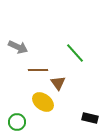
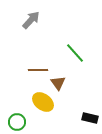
gray arrow: moved 13 px right, 27 px up; rotated 72 degrees counterclockwise
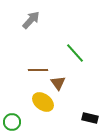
green circle: moved 5 px left
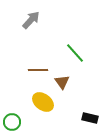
brown triangle: moved 4 px right, 1 px up
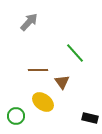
gray arrow: moved 2 px left, 2 px down
green circle: moved 4 px right, 6 px up
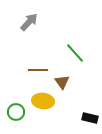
yellow ellipse: moved 1 px up; rotated 30 degrees counterclockwise
green circle: moved 4 px up
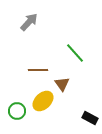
brown triangle: moved 2 px down
yellow ellipse: rotated 50 degrees counterclockwise
green circle: moved 1 px right, 1 px up
black rectangle: rotated 14 degrees clockwise
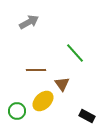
gray arrow: rotated 18 degrees clockwise
brown line: moved 2 px left
black rectangle: moved 3 px left, 2 px up
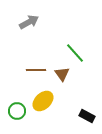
brown triangle: moved 10 px up
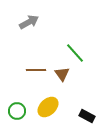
yellow ellipse: moved 5 px right, 6 px down
